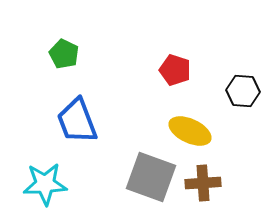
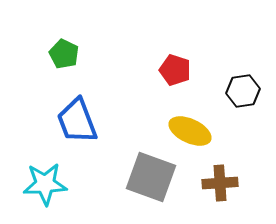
black hexagon: rotated 12 degrees counterclockwise
brown cross: moved 17 px right
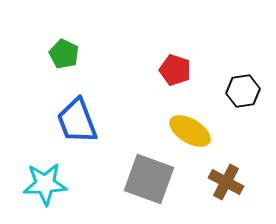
yellow ellipse: rotated 6 degrees clockwise
gray square: moved 2 px left, 2 px down
brown cross: moved 6 px right, 1 px up; rotated 32 degrees clockwise
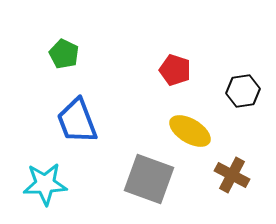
brown cross: moved 6 px right, 7 px up
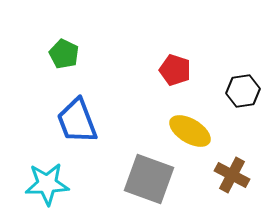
cyan star: moved 2 px right
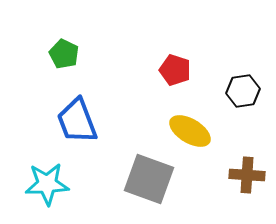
brown cross: moved 15 px right; rotated 24 degrees counterclockwise
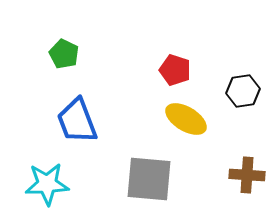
yellow ellipse: moved 4 px left, 12 px up
gray square: rotated 15 degrees counterclockwise
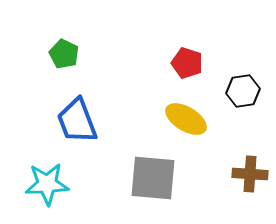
red pentagon: moved 12 px right, 7 px up
brown cross: moved 3 px right, 1 px up
gray square: moved 4 px right, 1 px up
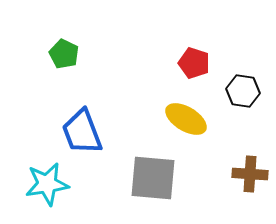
red pentagon: moved 7 px right
black hexagon: rotated 16 degrees clockwise
blue trapezoid: moved 5 px right, 11 px down
cyan star: rotated 6 degrees counterclockwise
